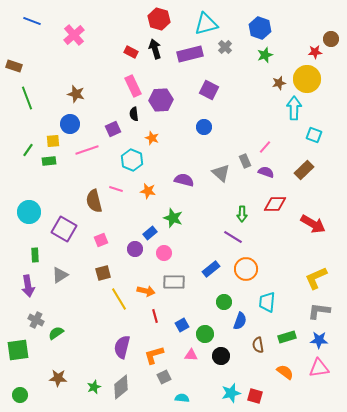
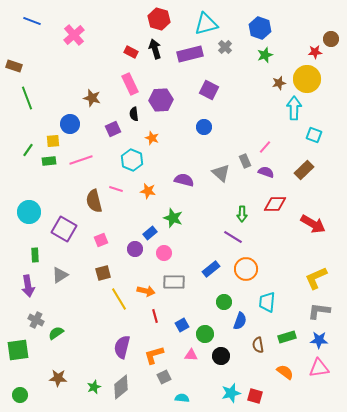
pink rectangle at (133, 86): moved 3 px left, 2 px up
brown star at (76, 94): moved 16 px right, 4 px down
pink line at (87, 150): moved 6 px left, 10 px down
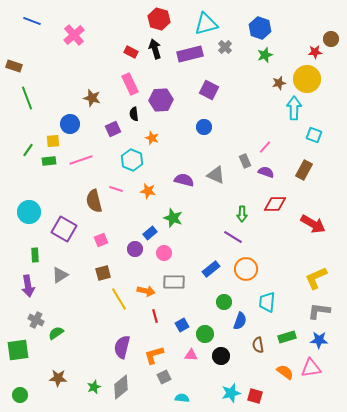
brown rectangle at (304, 170): rotated 18 degrees counterclockwise
gray triangle at (221, 173): moved 5 px left, 2 px down; rotated 18 degrees counterclockwise
pink triangle at (319, 368): moved 8 px left
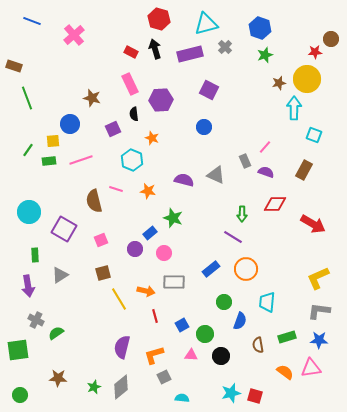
yellow L-shape at (316, 278): moved 2 px right
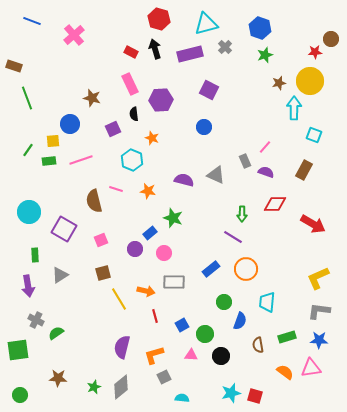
yellow circle at (307, 79): moved 3 px right, 2 px down
